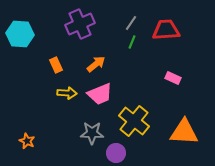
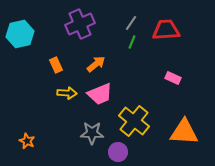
cyan hexagon: rotated 16 degrees counterclockwise
purple circle: moved 2 px right, 1 px up
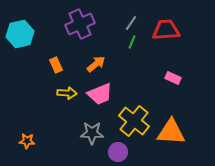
orange triangle: moved 13 px left
orange star: rotated 21 degrees counterclockwise
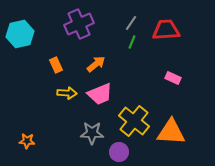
purple cross: moved 1 px left
purple circle: moved 1 px right
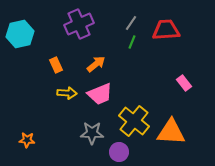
pink rectangle: moved 11 px right, 5 px down; rotated 28 degrees clockwise
orange star: moved 1 px up
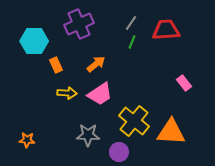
cyan hexagon: moved 14 px right, 7 px down; rotated 12 degrees clockwise
pink trapezoid: rotated 12 degrees counterclockwise
gray star: moved 4 px left, 2 px down
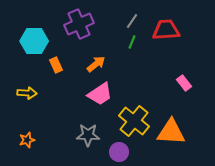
gray line: moved 1 px right, 2 px up
yellow arrow: moved 40 px left
orange star: rotated 21 degrees counterclockwise
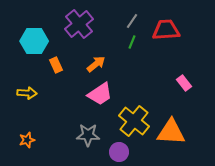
purple cross: rotated 16 degrees counterclockwise
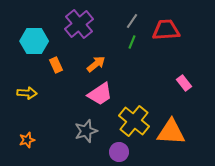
gray star: moved 2 px left, 4 px up; rotated 20 degrees counterclockwise
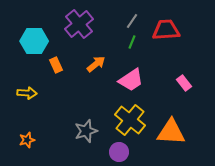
pink trapezoid: moved 31 px right, 14 px up
yellow cross: moved 4 px left, 1 px up
